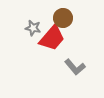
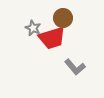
gray star: rotated 14 degrees clockwise
red trapezoid: rotated 32 degrees clockwise
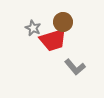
brown circle: moved 4 px down
red trapezoid: moved 1 px right, 2 px down
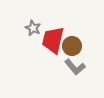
brown circle: moved 9 px right, 24 px down
red trapezoid: rotated 120 degrees clockwise
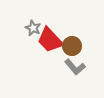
red trapezoid: moved 3 px left; rotated 56 degrees counterclockwise
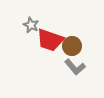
gray star: moved 2 px left, 3 px up
red trapezoid: rotated 28 degrees counterclockwise
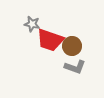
gray star: moved 1 px right, 1 px up; rotated 14 degrees counterclockwise
gray L-shape: rotated 30 degrees counterclockwise
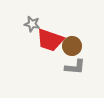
gray L-shape: rotated 15 degrees counterclockwise
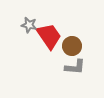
gray star: moved 3 px left, 1 px down
red trapezoid: moved 1 px left, 4 px up; rotated 144 degrees counterclockwise
